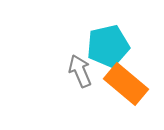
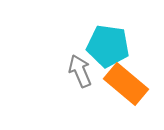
cyan pentagon: rotated 21 degrees clockwise
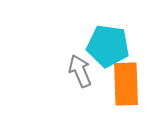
orange rectangle: rotated 48 degrees clockwise
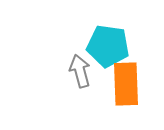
gray arrow: rotated 8 degrees clockwise
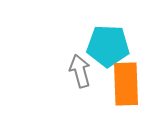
cyan pentagon: rotated 6 degrees counterclockwise
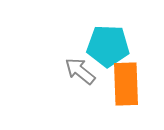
gray arrow: rotated 36 degrees counterclockwise
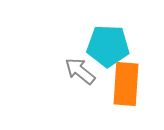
orange rectangle: rotated 6 degrees clockwise
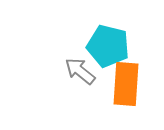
cyan pentagon: rotated 12 degrees clockwise
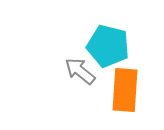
orange rectangle: moved 1 px left, 6 px down
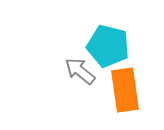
orange rectangle: rotated 12 degrees counterclockwise
